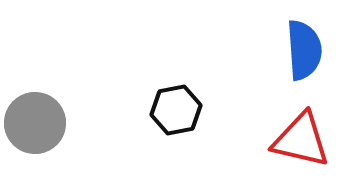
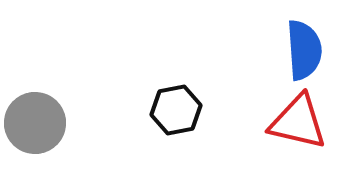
red triangle: moved 3 px left, 18 px up
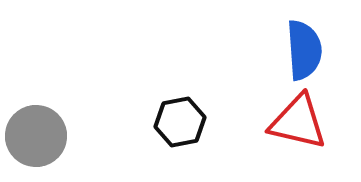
black hexagon: moved 4 px right, 12 px down
gray circle: moved 1 px right, 13 px down
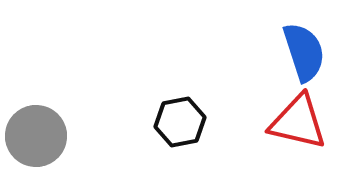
blue semicircle: moved 2 px down; rotated 14 degrees counterclockwise
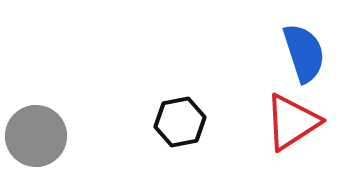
blue semicircle: moved 1 px down
red triangle: moved 6 px left; rotated 46 degrees counterclockwise
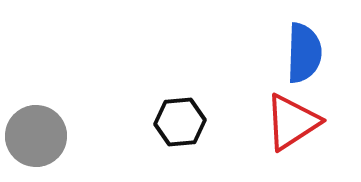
blue semicircle: rotated 20 degrees clockwise
black hexagon: rotated 6 degrees clockwise
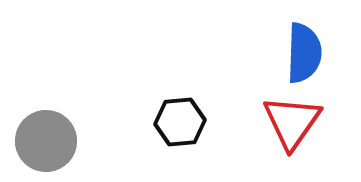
red triangle: rotated 22 degrees counterclockwise
gray circle: moved 10 px right, 5 px down
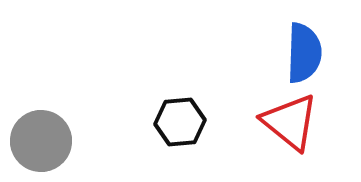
red triangle: moved 2 px left; rotated 26 degrees counterclockwise
gray circle: moved 5 px left
